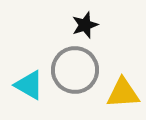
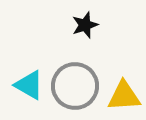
gray circle: moved 16 px down
yellow triangle: moved 1 px right, 3 px down
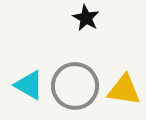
black star: moved 1 px right, 7 px up; rotated 24 degrees counterclockwise
yellow triangle: moved 6 px up; rotated 12 degrees clockwise
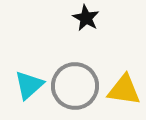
cyan triangle: rotated 48 degrees clockwise
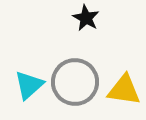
gray circle: moved 4 px up
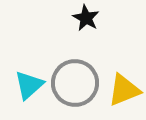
gray circle: moved 1 px down
yellow triangle: rotated 30 degrees counterclockwise
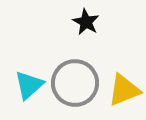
black star: moved 4 px down
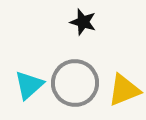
black star: moved 3 px left; rotated 12 degrees counterclockwise
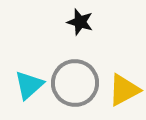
black star: moved 3 px left
yellow triangle: rotated 6 degrees counterclockwise
